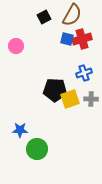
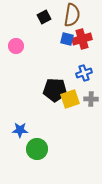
brown semicircle: rotated 20 degrees counterclockwise
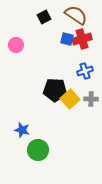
brown semicircle: moved 4 px right; rotated 65 degrees counterclockwise
pink circle: moved 1 px up
blue cross: moved 1 px right, 2 px up
yellow square: rotated 24 degrees counterclockwise
blue star: moved 2 px right; rotated 14 degrees clockwise
green circle: moved 1 px right, 1 px down
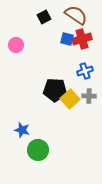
gray cross: moved 2 px left, 3 px up
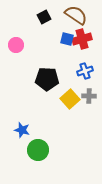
black pentagon: moved 8 px left, 11 px up
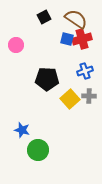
brown semicircle: moved 4 px down
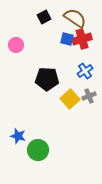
brown semicircle: moved 1 px left, 1 px up
blue cross: rotated 14 degrees counterclockwise
gray cross: rotated 24 degrees counterclockwise
blue star: moved 4 px left, 6 px down
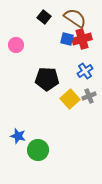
black square: rotated 24 degrees counterclockwise
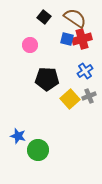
pink circle: moved 14 px right
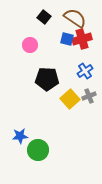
blue star: moved 2 px right; rotated 21 degrees counterclockwise
